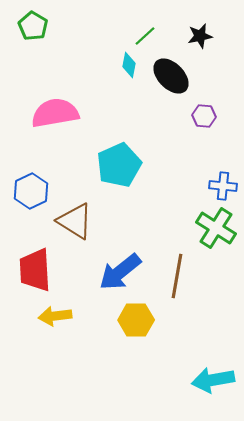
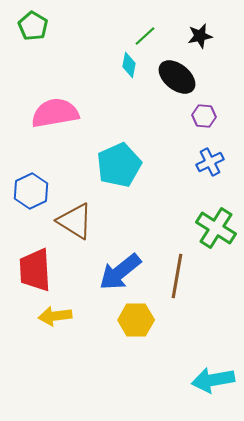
black ellipse: moved 6 px right, 1 px down; rotated 6 degrees counterclockwise
blue cross: moved 13 px left, 24 px up; rotated 32 degrees counterclockwise
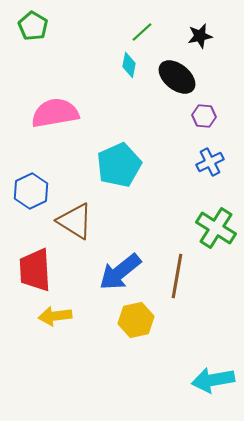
green line: moved 3 px left, 4 px up
yellow hexagon: rotated 12 degrees counterclockwise
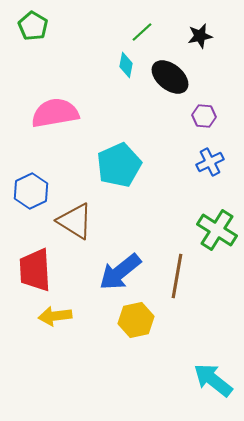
cyan diamond: moved 3 px left
black ellipse: moved 7 px left
green cross: moved 1 px right, 2 px down
cyan arrow: rotated 48 degrees clockwise
